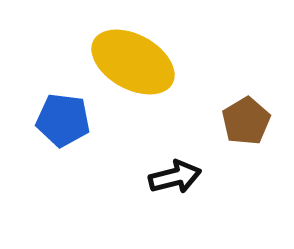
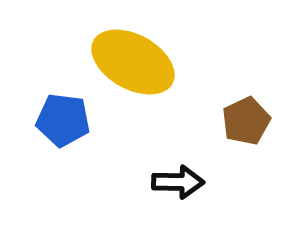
brown pentagon: rotated 6 degrees clockwise
black arrow: moved 3 px right, 5 px down; rotated 15 degrees clockwise
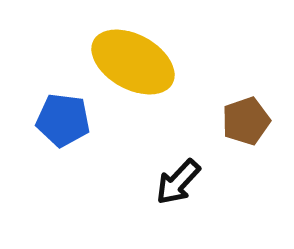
brown pentagon: rotated 6 degrees clockwise
black arrow: rotated 132 degrees clockwise
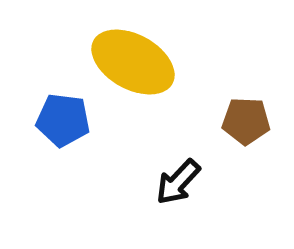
brown pentagon: rotated 21 degrees clockwise
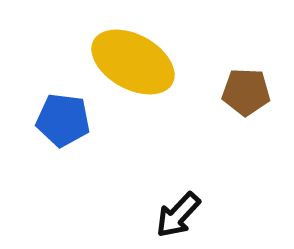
brown pentagon: moved 29 px up
black arrow: moved 33 px down
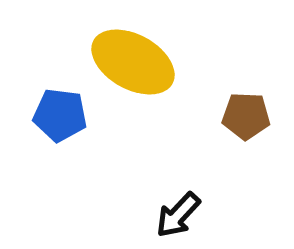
brown pentagon: moved 24 px down
blue pentagon: moved 3 px left, 5 px up
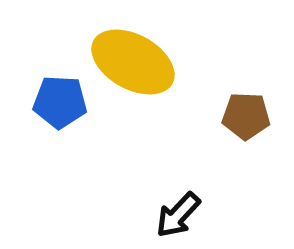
blue pentagon: moved 13 px up; rotated 4 degrees counterclockwise
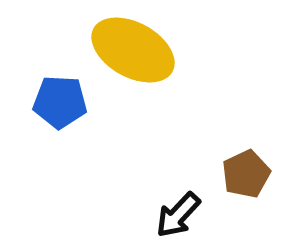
yellow ellipse: moved 12 px up
brown pentagon: moved 58 px down; rotated 27 degrees counterclockwise
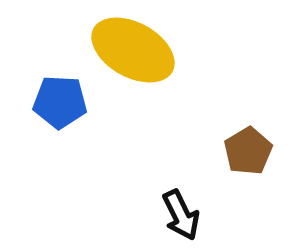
brown pentagon: moved 2 px right, 23 px up; rotated 6 degrees counterclockwise
black arrow: moved 3 px right; rotated 69 degrees counterclockwise
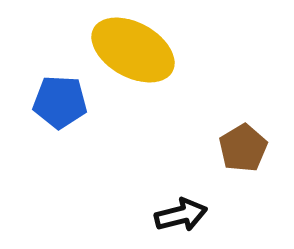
brown pentagon: moved 5 px left, 3 px up
black arrow: rotated 78 degrees counterclockwise
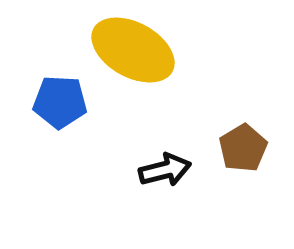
black arrow: moved 16 px left, 45 px up
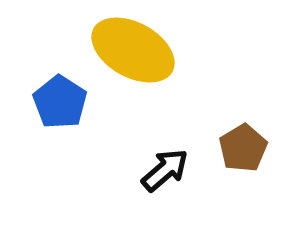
blue pentagon: rotated 30 degrees clockwise
black arrow: rotated 27 degrees counterclockwise
